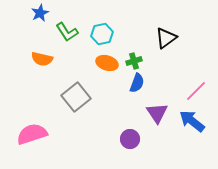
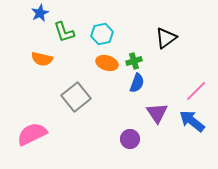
green L-shape: moved 3 px left; rotated 15 degrees clockwise
pink semicircle: rotated 8 degrees counterclockwise
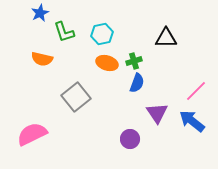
black triangle: rotated 35 degrees clockwise
